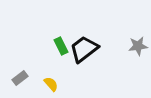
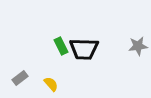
black trapezoid: rotated 140 degrees counterclockwise
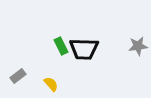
gray rectangle: moved 2 px left, 2 px up
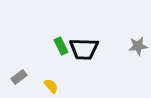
gray rectangle: moved 1 px right, 1 px down
yellow semicircle: moved 2 px down
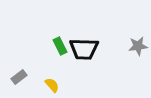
green rectangle: moved 1 px left
yellow semicircle: moved 1 px right, 1 px up
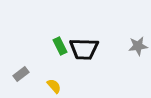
gray rectangle: moved 2 px right, 3 px up
yellow semicircle: moved 2 px right, 1 px down
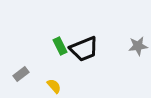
black trapezoid: rotated 24 degrees counterclockwise
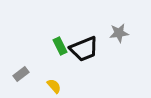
gray star: moved 19 px left, 13 px up
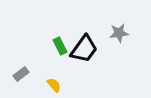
black trapezoid: rotated 32 degrees counterclockwise
yellow semicircle: moved 1 px up
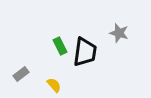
gray star: rotated 24 degrees clockwise
black trapezoid: moved 1 px right, 3 px down; rotated 28 degrees counterclockwise
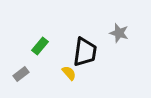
green rectangle: moved 20 px left; rotated 66 degrees clockwise
yellow semicircle: moved 15 px right, 12 px up
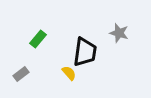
green rectangle: moved 2 px left, 7 px up
